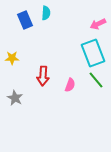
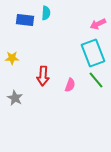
blue rectangle: rotated 60 degrees counterclockwise
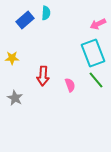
blue rectangle: rotated 48 degrees counterclockwise
pink semicircle: rotated 40 degrees counterclockwise
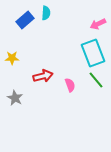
red arrow: rotated 108 degrees counterclockwise
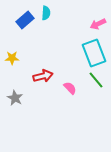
cyan rectangle: moved 1 px right
pink semicircle: moved 3 px down; rotated 24 degrees counterclockwise
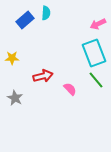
pink semicircle: moved 1 px down
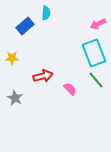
blue rectangle: moved 6 px down
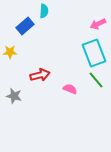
cyan semicircle: moved 2 px left, 2 px up
yellow star: moved 2 px left, 6 px up
red arrow: moved 3 px left, 1 px up
pink semicircle: rotated 24 degrees counterclockwise
gray star: moved 1 px left, 2 px up; rotated 14 degrees counterclockwise
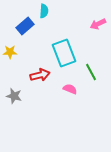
cyan rectangle: moved 30 px left
green line: moved 5 px left, 8 px up; rotated 12 degrees clockwise
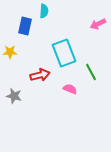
blue rectangle: rotated 36 degrees counterclockwise
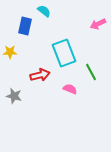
cyan semicircle: rotated 56 degrees counterclockwise
